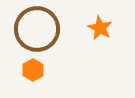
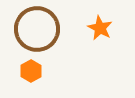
orange hexagon: moved 2 px left, 1 px down
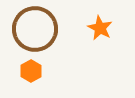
brown circle: moved 2 px left
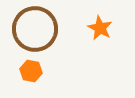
orange hexagon: rotated 20 degrees counterclockwise
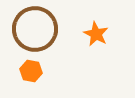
orange star: moved 4 px left, 6 px down
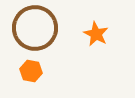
brown circle: moved 1 px up
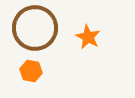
orange star: moved 8 px left, 3 px down
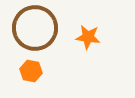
orange star: rotated 20 degrees counterclockwise
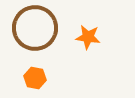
orange hexagon: moved 4 px right, 7 px down
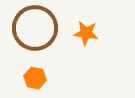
orange star: moved 2 px left, 4 px up
